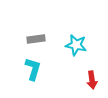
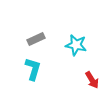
gray rectangle: rotated 18 degrees counterclockwise
red arrow: rotated 24 degrees counterclockwise
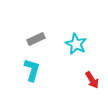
cyan star: moved 1 px up; rotated 15 degrees clockwise
cyan L-shape: moved 1 px left, 1 px down
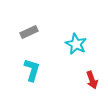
gray rectangle: moved 7 px left, 7 px up
red arrow: rotated 12 degrees clockwise
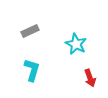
gray rectangle: moved 1 px right, 1 px up
red arrow: moved 2 px left, 2 px up
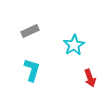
cyan star: moved 2 px left, 1 px down; rotated 15 degrees clockwise
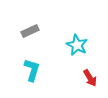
cyan star: moved 3 px right; rotated 15 degrees counterclockwise
red arrow: rotated 12 degrees counterclockwise
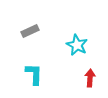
cyan L-shape: moved 2 px right, 4 px down; rotated 15 degrees counterclockwise
red arrow: rotated 144 degrees counterclockwise
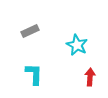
red arrow: moved 1 px up
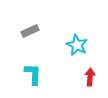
cyan L-shape: moved 1 px left
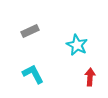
cyan L-shape: rotated 30 degrees counterclockwise
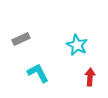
gray rectangle: moved 9 px left, 8 px down
cyan L-shape: moved 5 px right, 1 px up
